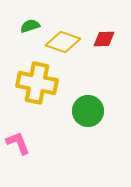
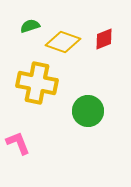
red diamond: rotated 20 degrees counterclockwise
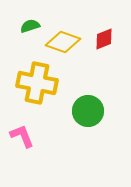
pink L-shape: moved 4 px right, 7 px up
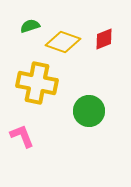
green circle: moved 1 px right
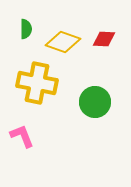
green semicircle: moved 4 px left, 3 px down; rotated 108 degrees clockwise
red diamond: rotated 25 degrees clockwise
green circle: moved 6 px right, 9 px up
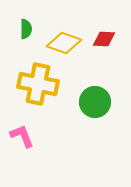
yellow diamond: moved 1 px right, 1 px down
yellow cross: moved 1 px right, 1 px down
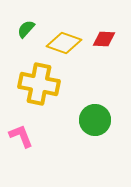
green semicircle: rotated 138 degrees counterclockwise
yellow cross: moved 1 px right
green circle: moved 18 px down
pink L-shape: moved 1 px left
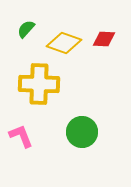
yellow cross: rotated 9 degrees counterclockwise
green circle: moved 13 px left, 12 px down
